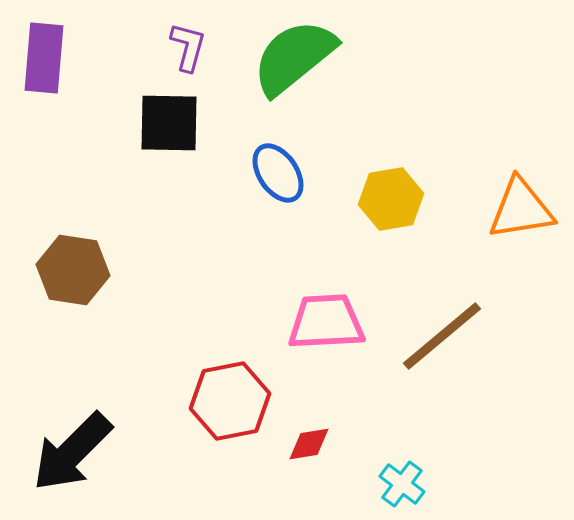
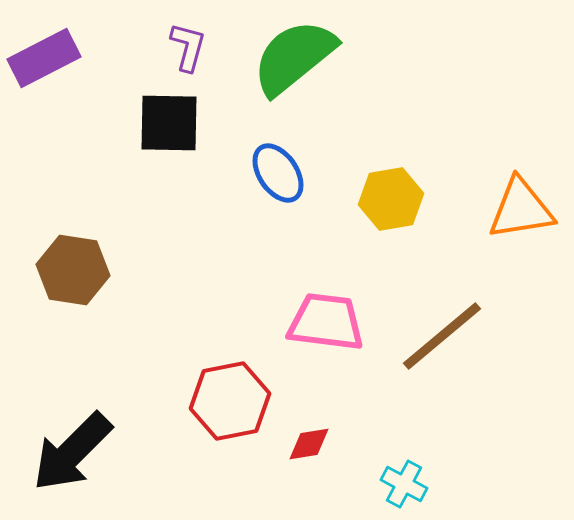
purple rectangle: rotated 58 degrees clockwise
pink trapezoid: rotated 10 degrees clockwise
cyan cross: moved 2 px right; rotated 9 degrees counterclockwise
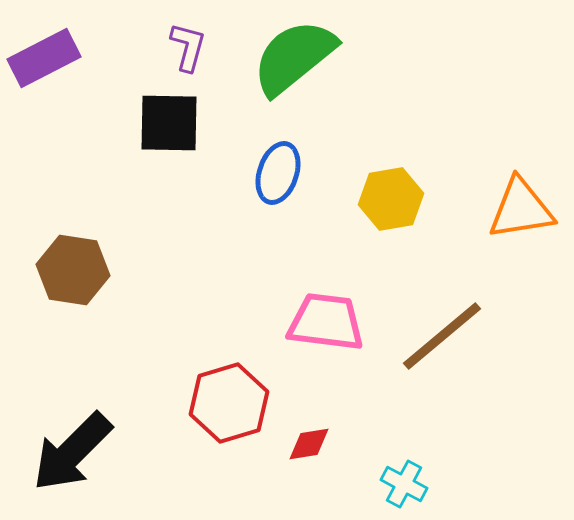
blue ellipse: rotated 52 degrees clockwise
red hexagon: moved 1 px left, 2 px down; rotated 6 degrees counterclockwise
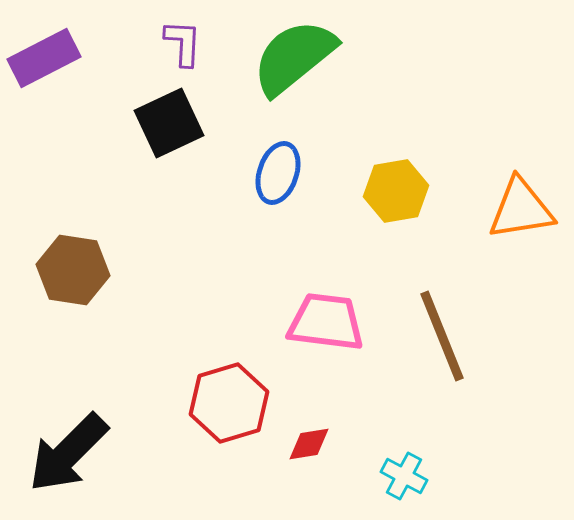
purple L-shape: moved 5 px left, 4 px up; rotated 12 degrees counterclockwise
black square: rotated 26 degrees counterclockwise
yellow hexagon: moved 5 px right, 8 px up
brown line: rotated 72 degrees counterclockwise
black arrow: moved 4 px left, 1 px down
cyan cross: moved 8 px up
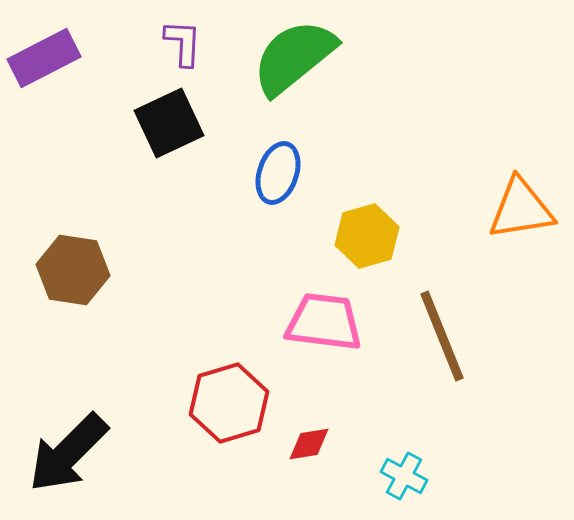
yellow hexagon: moved 29 px left, 45 px down; rotated 6 degrees counterclockwise
pink trapezoid: moved 2 px left
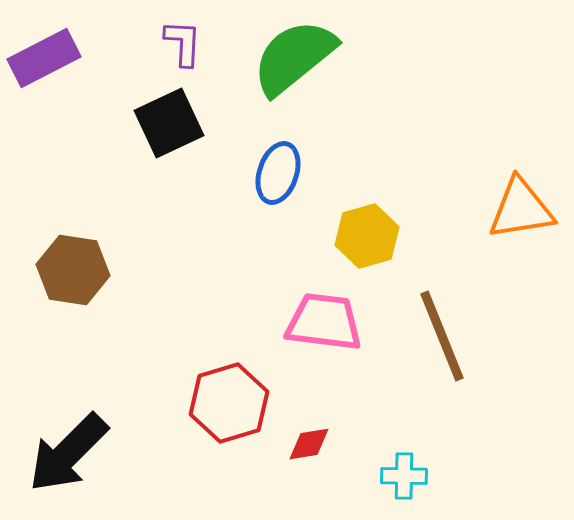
cyan cross: rotated 27 degrees counterclockwise
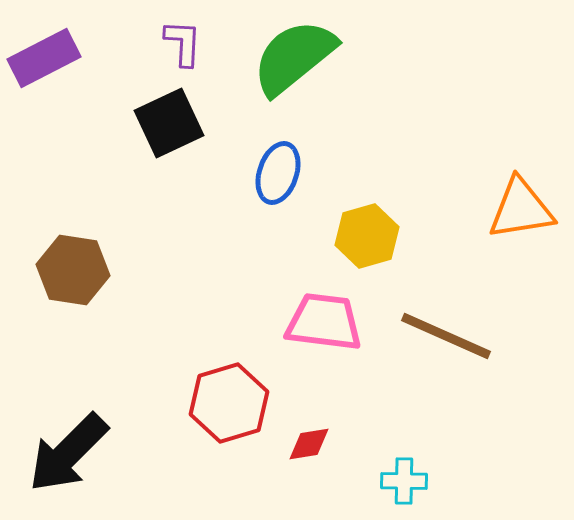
brown line: moved 4 px right; rotated 44 degrees counterclockwise
cyan cross: moved 5 px down
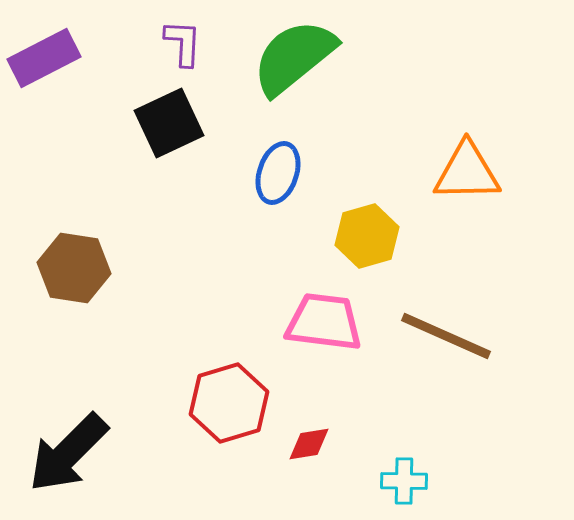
orange triangle: moved 54 px left, 37 px up; rotated 8 degrees clockwise
brown hexagon: moved 1 px right, 2 px up
